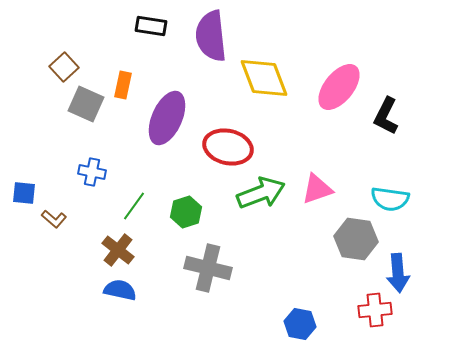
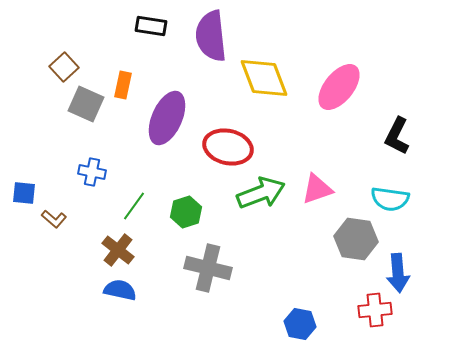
black L-shape: moved 11 px right, 20 px down
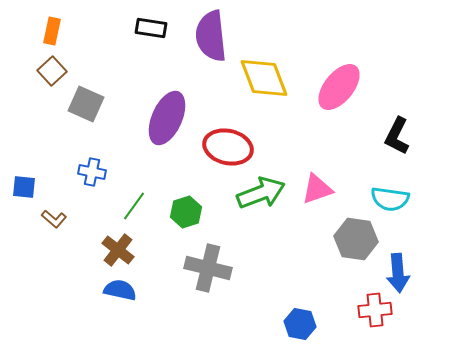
black rectangle: moved 2 px down
brown square: moved 12 px left, 4 px down
orange rectangle: moved 71 px left, 54 px up
blue square: moved 6 px up
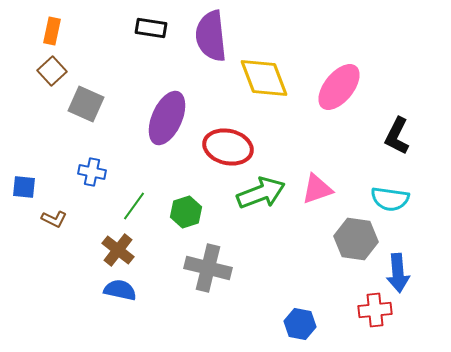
brown L-shape: rotated 15 degrees counterclockwise
